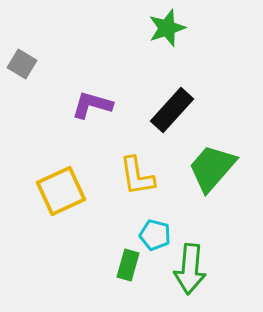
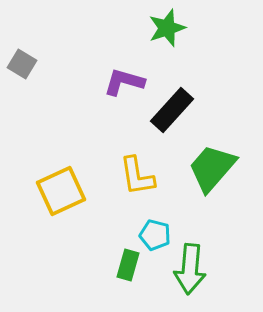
purple L-shape: moved 32 px right, 23 px up
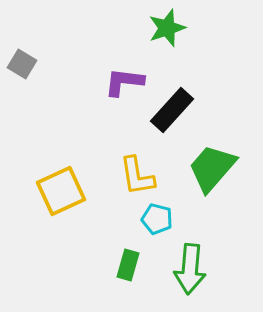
purple L-shape: rotated 9 degrees counterclockwise
cyan pentagon: moved 2 px right, 16 px up
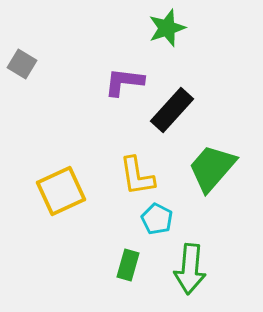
cyan pentagon: rotated 12 degrees clockwise
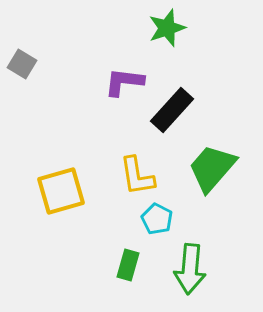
yellow square: rotated 9 degrees clockwise
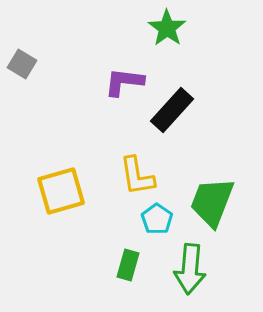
green star: rotated 18 degrees counterclockwise
green trapezoid: moved 34 px down; rotated 20 degrees counterclockwise
cyan pentagon: rotated 8 degrees clockwise
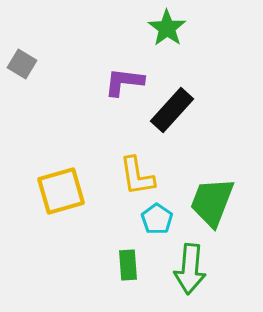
green rectangle: rotated 20 degrees counterclockwise
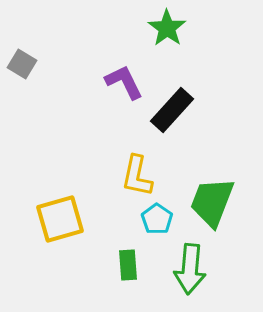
purple L-shape: rotated 57 degrees clockwise
yellow L-shape: rotated 21 degrees clockwise
yellow square: moved 1 px left, 28 px down
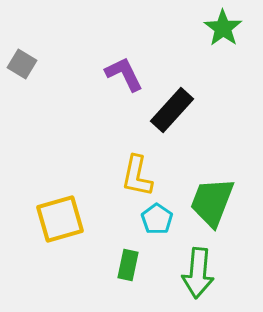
green star: moved 56 px right
purple L-shape: moved 8 px up
green rectangle: rotated 16 degrees clockwise
green arrow: moved 8 px right, 4 px down
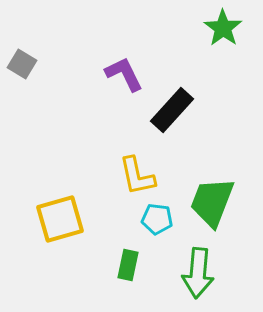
yellow L-shape: rotated 24 degrees counterclockwise
cyan pentagon: rotated 28 degrees counterclockwise
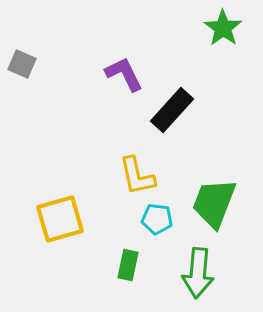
gray square: rotated 8 degrees counterclockwise
green trapezoid: moved 2 px right, 1 px down
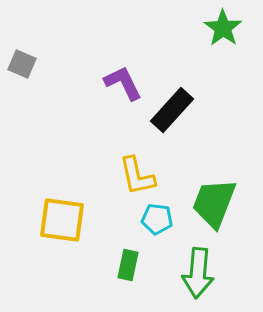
purple L-shape: moved 1 px left, 9 px down
yellow square: moved 2 px right, 1 px down; rotated 24 degrees clockwise
